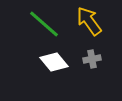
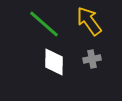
white diamond: rotated 40 degrees clockwise
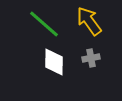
gray cross: moved 1 px left, 1 px up
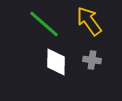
gray cross: moved 1 px right, 2 px down; rotated 18 degrees clockwise
white diamond: moved 2 px right
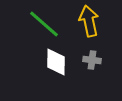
yellow arrow: rotated 24 degrees clockwise
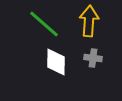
yellow arrow: rotated 16 degrees clockwise
gray cross: moved 1 px right, 2 px up
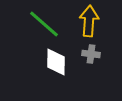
gray cross: moved 2 px left, 4 px up
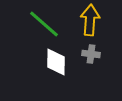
yellow arrow: moved 1 px right, 1 px up
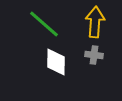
yellow arrow: moved 5 px right, 2 px down
gray cross: moved 3 px right, 1 px down
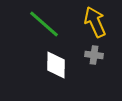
yellow arrow: rotated 28 degrees counterclockwise
white diamond: moved 3 px down
